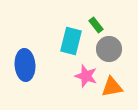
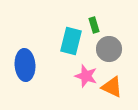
green rectangle: moved 2 px left; rotated 21 degrees clockwise
orange triangle: rotated 35 degrees clockwise
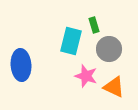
blue ellipse: moved 4 px left
orange triangle: moved 2 px right
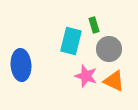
orange triangle: moved 6 px up
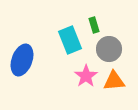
cyan rectangle: moved 1 px left, 1 px up; rotated 36 degrees counterclockwise
blue ellipse: moved 1 px right, 5 px up; rotated 24 degrees clockwise
pink star: rotated 20 degrees clockwise
orange triangle: rotated 30 degrees counterclockwise
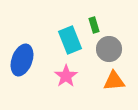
pink star: moved 20 px left
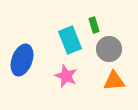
pink star: rotated 15 degrees counterclockwise
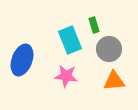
pink star: rotated 15 degrees counterclockwise
